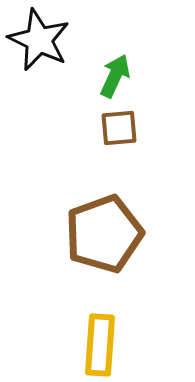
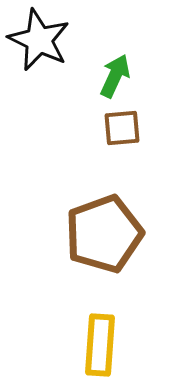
brown square: moved 3 px right
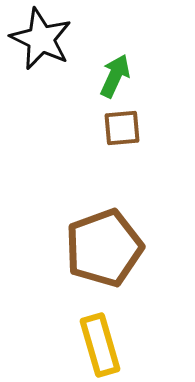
black star: moved 2 px right, 1 px up
brown pentagon: moved 14 px down
yellow rectangle: rotated 20 degrees counterclockwise
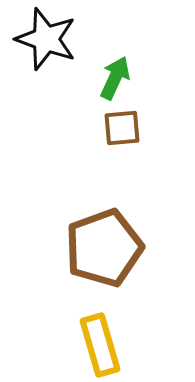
black star: moved 5 px right; rotated 6 degrees counterclockwise
green arrow: moved 2 px down
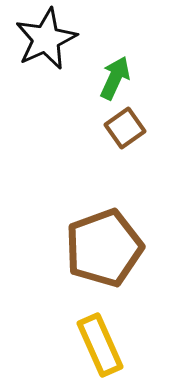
black star: rotated 28 degrees clockwise
brown square: moved 3 px right; rotated 30 degrees counterclockwise
yellow rectangle: rotated 8 degrees counterclockwise
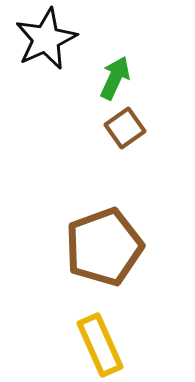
brown pentagon: moved 1 px up
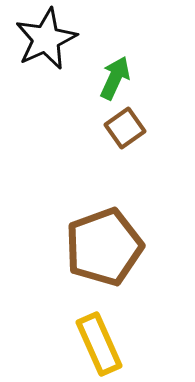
yellow rectangle: moved 1 px left, 1 px up
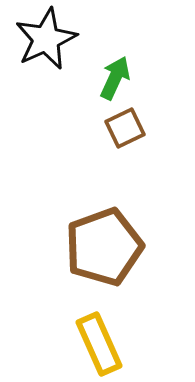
brown square: rotated 9 degrees clockwise
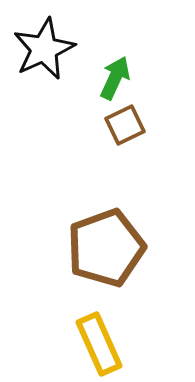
black star: moved 2 px left, 10 px down
brown square: moved 3 px up
brown pentagon: moved 2 px right, 1 px down
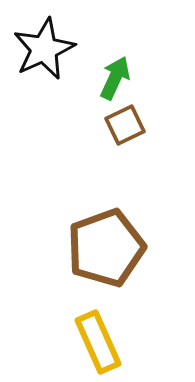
yellow rectangle: moved 1 px left, 2 px up
